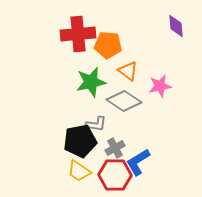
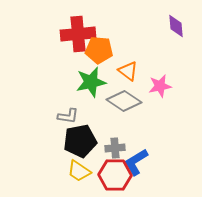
orange pentagon: moved 9 px left, 5 px down
gray L-shape: moved 28 px left, 8 px up
gray cross: rotated 24 degrees clockwise
blue L-shape: moved 2 px left
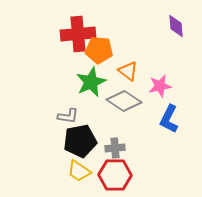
green star: rotated 12 degrees counterclockwise
blue L-shape: moved 33 px right, 43 px up; rotated 32 degrees counterclockwise
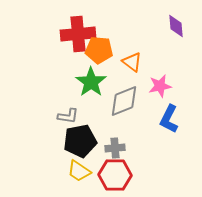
orange triangle: moved 4 px right, 9 px up
green star: rotated 12 degrees counterclockwise
gray diamond: rotated 56 degrees counterclockwise
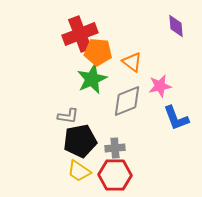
red cross: moved 2 px right; rotated 16 degrees counterclockwise
orange pentagon: moved 1 px left, 2 px down
green star: moved 1 px right, 3 px up; rotated 12 degrees clockwise
gray diamond: moved 3 px right
blue L-shape: moved 7 px right, 1 px up; rotated 48 degrees counterclockwise
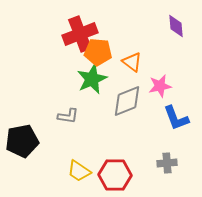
black pentagon: moved 58 px left
gray cross: moved 52 px right, 15 px down
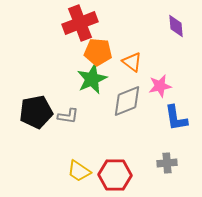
red cross: moved 11 px up
blue L-shape: rotated 12 degrees clockwise
black pentagon: moved 14 px right, 29 px up
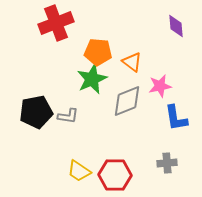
red cross: moved 24 px left
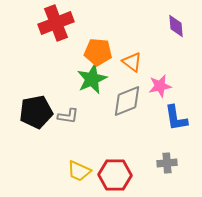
yellow trapezoid: rotated 10 degrees counterclockwise
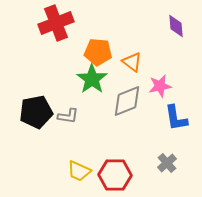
green star: rotated 12 degrees counterclockwise
gray cross: rotated 36 degrees counterclockwise
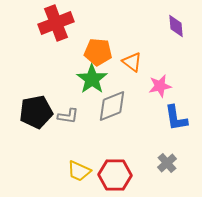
gray diamond: moved 15 px left, 5 px down
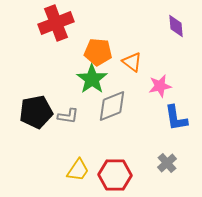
yellow trapezoid: moved 1 px left, 1 px up; rotated 80 degrees counterclockwise
